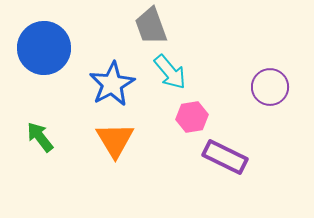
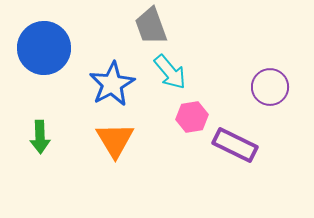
green arrow: rotated 144 degrees counterclockwise
purple rectangle: moved 10 px right, 12 px up
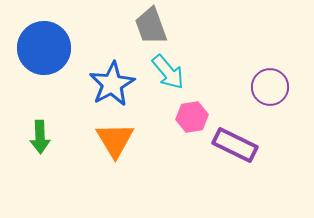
cyan arrow: moved 2 px left
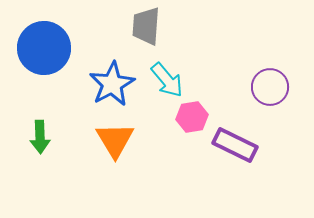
gray trapezoid: moved 5 px left; rotated 24 degrees clockwise
cyan arrow: moved 1 px left, 8 px down
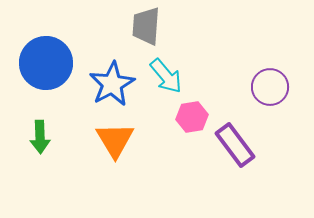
blue circle: moved 2 px right, 15 px down
cyan arrow: moved 1 px left, 4 px up
purple rectangle: rotated 27 degrees clockwise
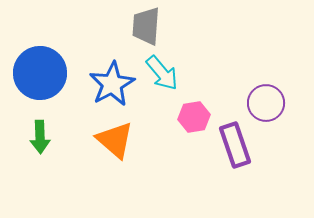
blue circle: moved 6 px left, 10 px down
cyan arrow: moved 4 px left, 3 px up
purple circle: moved 4 px left, 16 px down
pink hexagon: moved 2 px right
orange triangle: rotated 18 degrees counterclockwise
purple rectangle: rotated 18 degrees clockwise
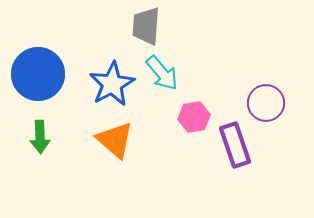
blue circle: moved 2 px left, 1 px down
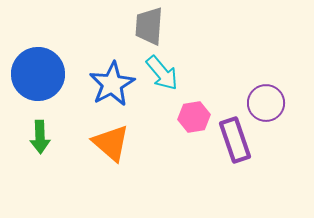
gray trapezoid: moved 3 px right
orange triangle: moved 4 px left, 3 px down
purple rectangle: moved 5 px up
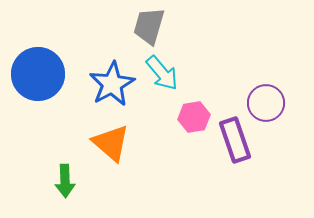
gray trapezoid: rotated 12 degrees clockwise
green arrow: moved 25 px right, 44 px down
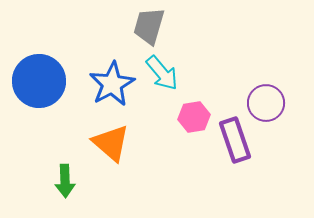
blue circle: moved 1 px right, 7 px down
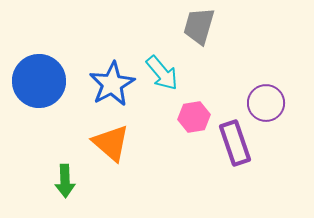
gray trapezoid: moved 50 px right
purple rectangle: moved 3 px down
